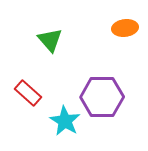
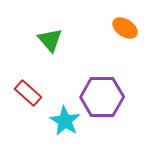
orange ellipse: rotated 40 degrees clockwise
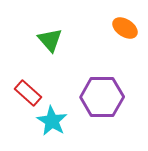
cyan star: moved 13 px left
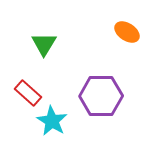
orange ellipse: moved 2 px right, 4 px down
green triangle: moved 6 px left, 4 px down; rotated 12 degrees clockwise
purple hexagon: moved 1 px left, 1 px up
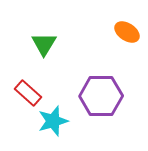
cyan star: moved 1 px right; rotated 24 degrees clockwise
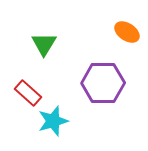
purple hexagon: moved 2 px right, 13 px up
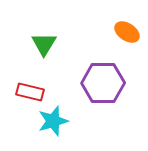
red rectangle: moved 2 px right, 1 px up; rotated 28 degrees counterclockwise
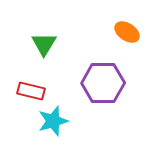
red rectangle: moved 1 px right, 1 px up
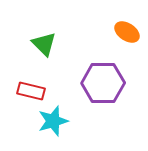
green triangle: rotated 16 degrees counterclockwise
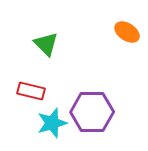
green triangle: moved 2 px right
purple hexagon: moved 11 px left, 29 px down
cyan star: moved 1 px left, 2 px down
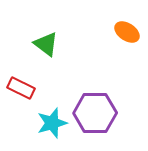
green triangle: rotated 8 degrees counterclockwise
red rectangle: moved 10 px left, 3 px up; rotated 12 degrees clockwise
purple hexagon: moved 3 px right, 1 px down
